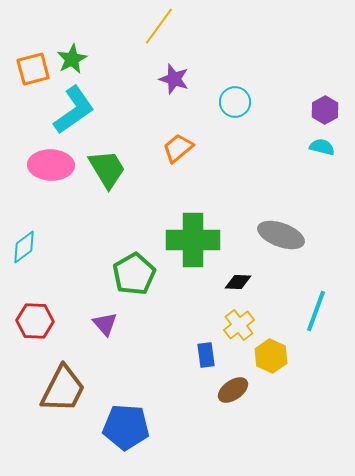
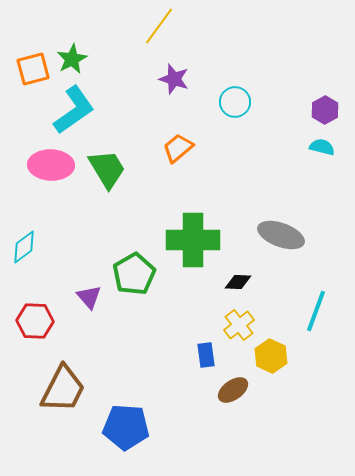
purple triangle: moved 16 px left, 27 px up
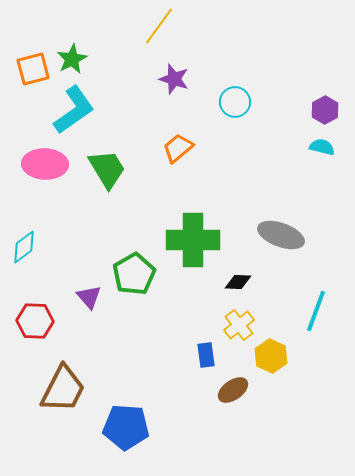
pink ellipse: moved 6 px left, 1 px up
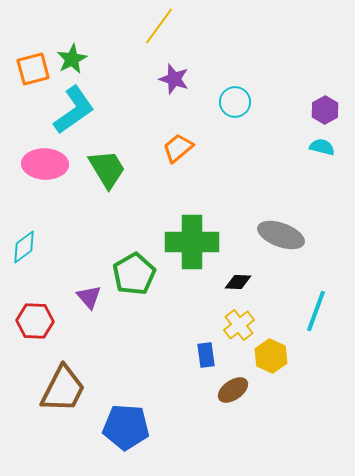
green cross: moved 1 px left, 2 px down
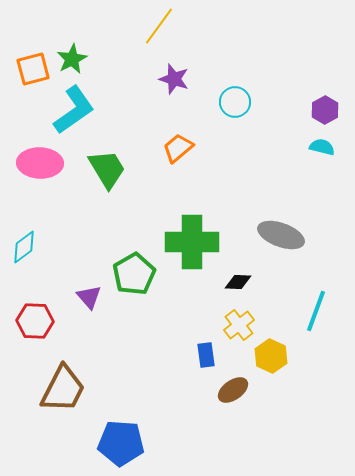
pink ellipse: moved 5 px left, 1 px up
blue pentagon: moved 5 px left, 16 px down
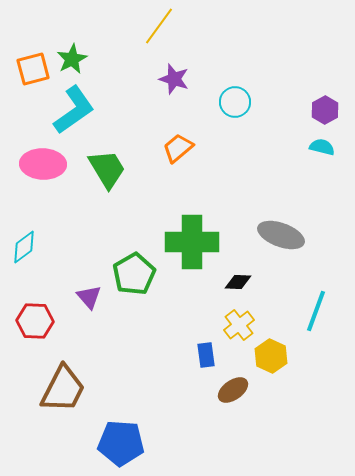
pink ellipse: moved 3 px right, 1 px down
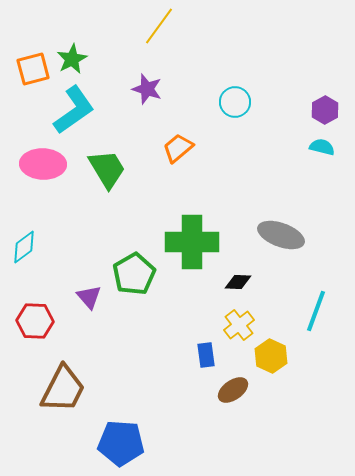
purple star: moved 27 px left, 10 px down
